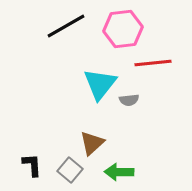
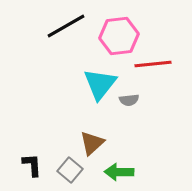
pink hexagon: moved 4 px left, 7 px down
red line: moved 1 px down
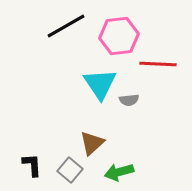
red line: moved 5 px right; rotated 9 degrees clockwise
cyan triangle: rotated 12 degrees counterclockwise
green arrow: rotated 16 degrees counterclockwise
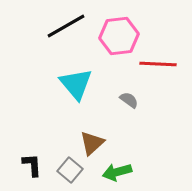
cyan triangle: moved 24 px left; rotated 6 degrees counterclockwise
gray semicircle: rotated 138 degrees counterclockwise
green arrow: moved 2 px left
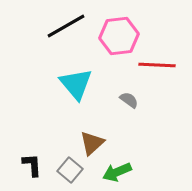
red line: moved 1 px left, 1 px down
green arrow: rotated 8 degrees counterclockwise
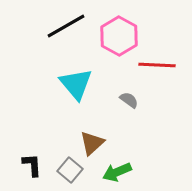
pink hexagon: rotated 24 degrees counterclockwise
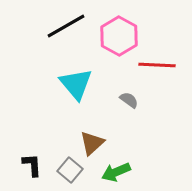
green arrow: moved 1 px left
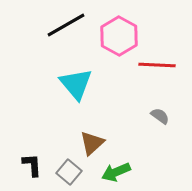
black line: moved 1 px up
gray semicircle: moved 31 px right, 16 px down
gray square: moved 1 px left, 2 px down
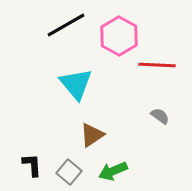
brown triangle: moved 8 px up; rotated 8 degrees clockwise
green arrow: moved 3 px left, 1 px up
